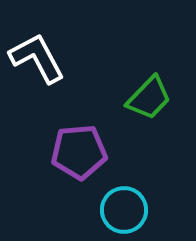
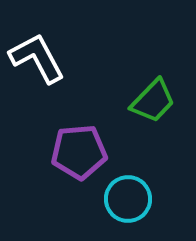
green trapezoid: moved 4 px right, 3 px down
cyan circle: moved 4 px right, 11 px up
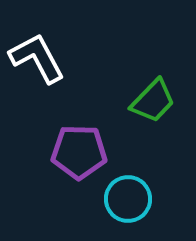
purple pentagon: rotated 6 degrees clockwise
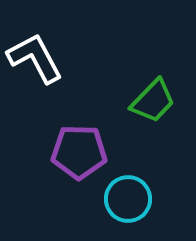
white L-shape: moved 2 px left
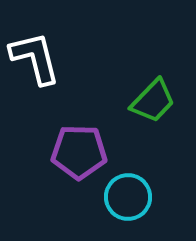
white L-shape: rotated 14 degrees clockwise
cyan circle: moved 2 px up
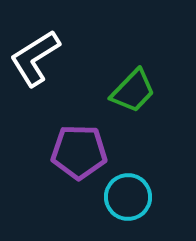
white L-shape: rotated 108 degrees counterclockwise
green trapezoid: moved 20 px left, 10 px up
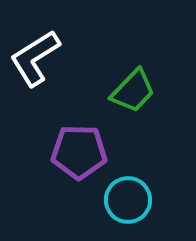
cyan circle: moved 3 px down
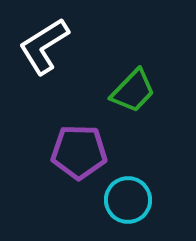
white L-shape: moved 9 px right, 12 px up
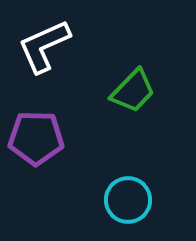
white L-shape: rotated 8 degrees clockwise
purple pentagon: moved 43 px left, 14 px up
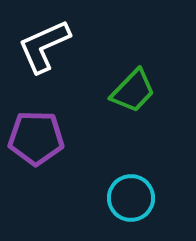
cyan circle: moved 3 px right, 2 px up
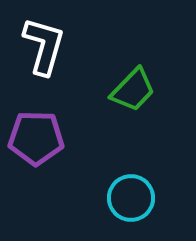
white L-shape: rotated 130 degrees clockwise
green trapezoid: moved 1 px up
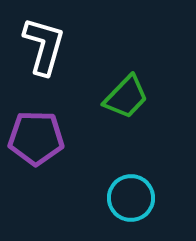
green trapezoid: moved 7 px left, 7 px down
